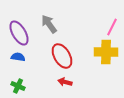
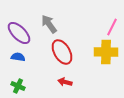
purple ellipse: rotated 15 degrees counterclockwise
red ellipse: moved 4 px up
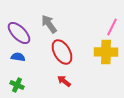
red arrow: moved 1 px left, 1 px up; rotated 24 degrees clockwise
green cross: moved 1 px left, 1 px up
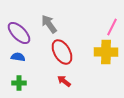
green cross: moved 2 px right, 2 px up; rotated 24 degrees counterclockwise
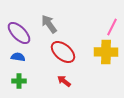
red ellipse: moved 1 px right; rotated 20 degrees counterclockwise
green cross: moved 2 px up
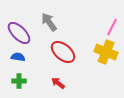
gray arrow: moved 2 px up
yellow cross: rotated 20 degrees clockwise
red arrow: moved 6 px left, 2 px down
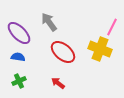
yellow cross: moved 6 px left, 3 px up
green cross: rotated 24 degrees counterclockwise
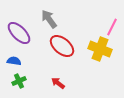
gray arrow: moved 3 px up
red ellipse: moved 1 px left, 6 px up
blue semicircle: moved 4 px left, 4 px down
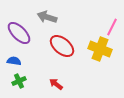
gray arrow: moved 2 px left, 2 px up; rotated 36 degrees counterclockwise
red arrow: moved 2 px left, 1 px down
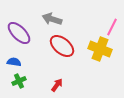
gray arrow: moved 5 px right, 2 px down
blue semicircle: moved 1 px down
red arrow: moved 1 px right, 1 px down; rotated 88 degrees clockwise
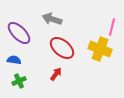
pink line: rotated 12 degrees counterclockwise
red ellipse: moved 2 px down
blue semicircle: moved 2 px up
red arrow: moved 1 px left, 11 px up
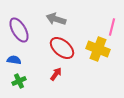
gray arrow: moved 4 px right
purple ellipse: moved 3 px up; rotated 15 degrees clockwise
yellow cross: moved 2 px left
